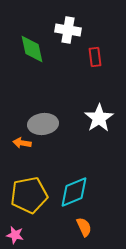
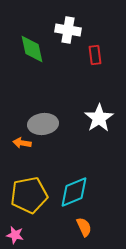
red rectangle: moved 2 px up
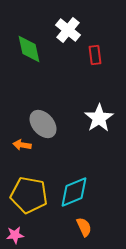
white cross: rotated 30 degrees clockwise
green diamond: moved 3 px left
gray ellipse: rotated 56 degrees clockwise
orange arrow: moved 2 px down
yellow pentagon: rotated 21 degrees clockwise
pink star: rotated 18 degrees counterclockwise
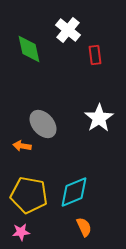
orange arrow: moved 1 px down
pink star: moved 6 px right, 3 px up
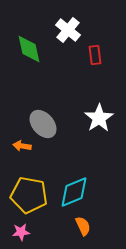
orange semicircle: moved 1 px left, 1 px up
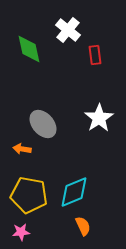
orange arrow: moved 3 px down
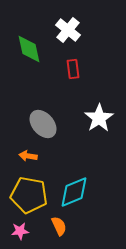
red rectangle: moved 22 px left, 14 px down
orange arrow: moved 6 px right, 7 px down
orange semicircle: moved 24 px left
pink star: moved 1 px left, 1 px up
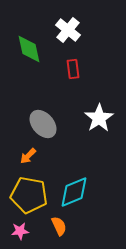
orange arrow: rotated 54 degrees counterclockwise
